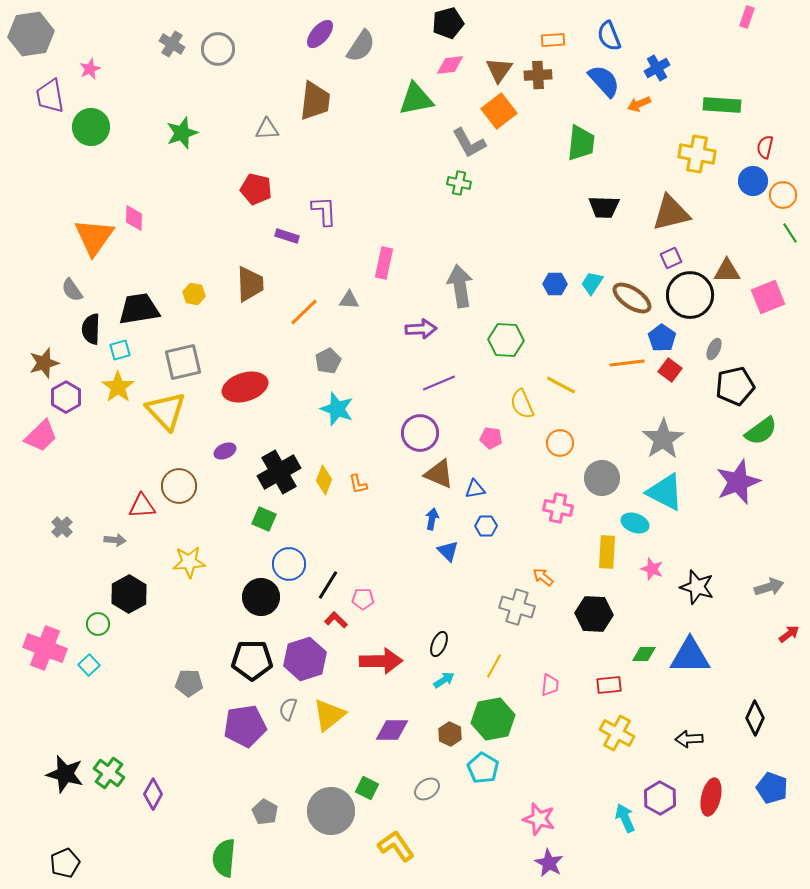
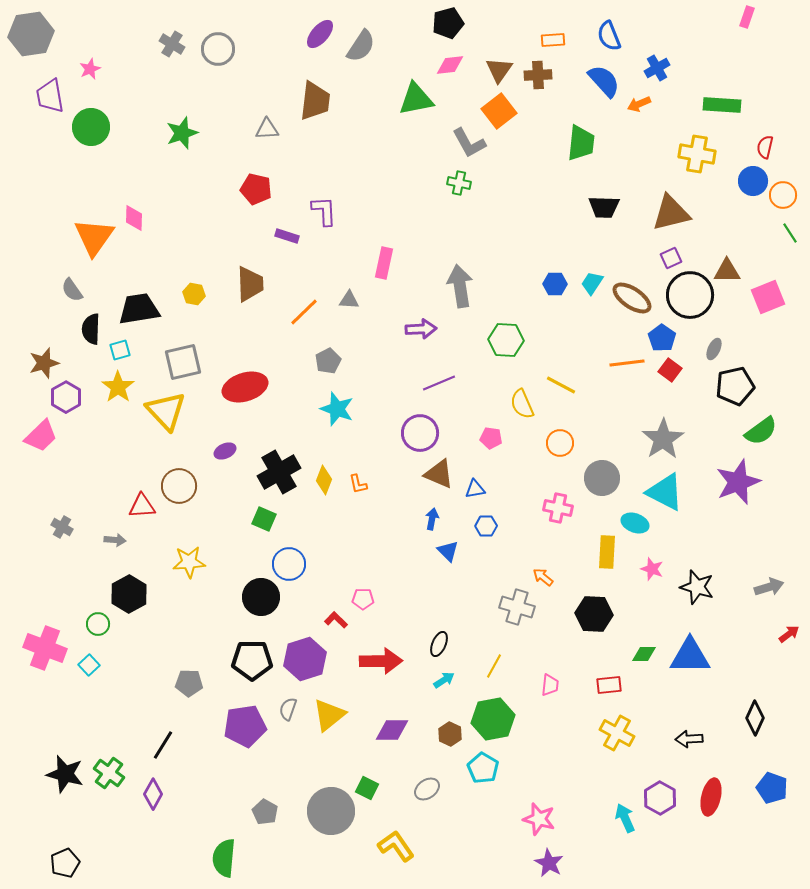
gray cross at (62, 527): rotated 15 degrees counterclockwise
black line at (328, 585): moved 165 px left, 160 px down
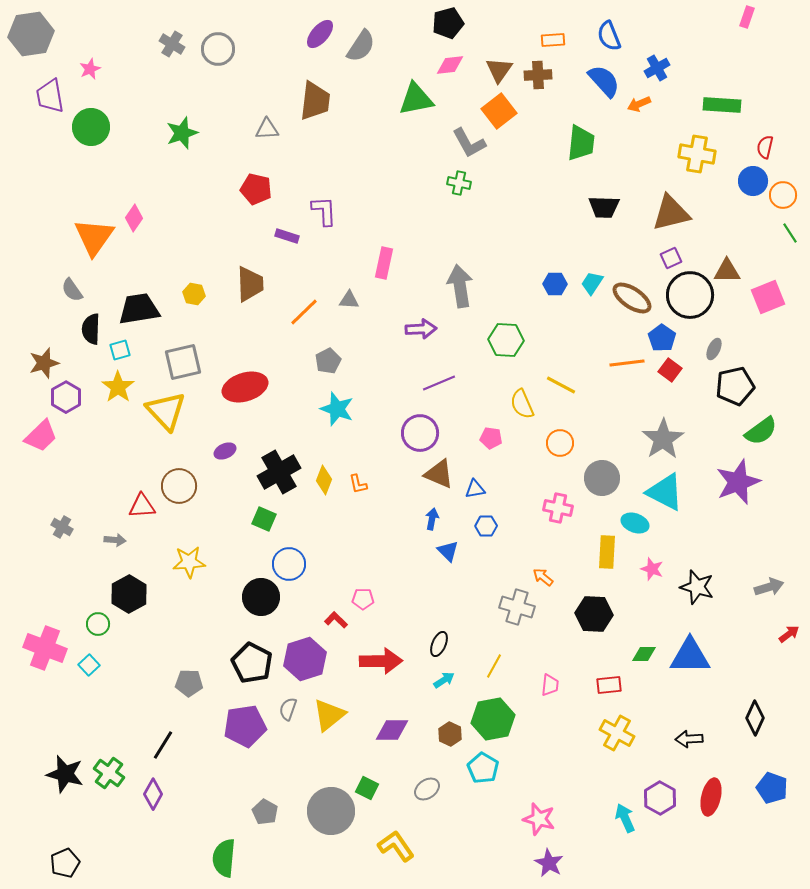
pink diamond at (134, 218): rotated 32 degrees clockwise
black pentagon at (252, 660): moved 3 px down; rotated 27 degrees clockwise
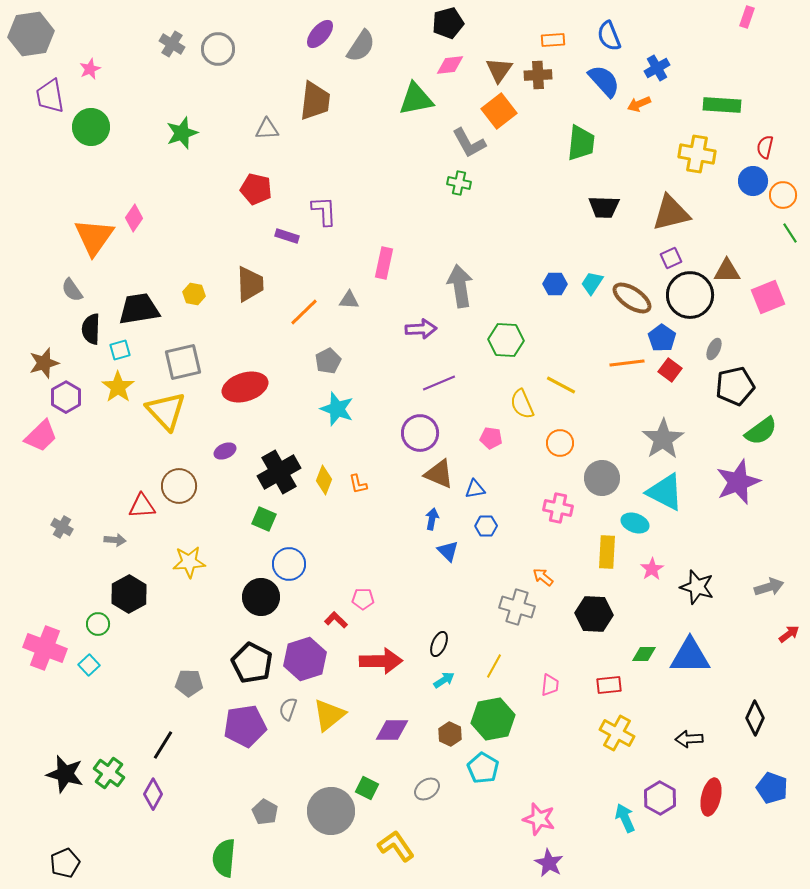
pink star at (652, 569): rotated 20 degrees clockwise
